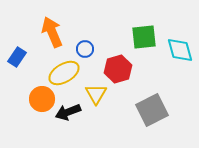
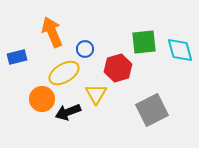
green square: moved 5 px down
blue rectangle: rotated 42 degrees clockwise
red hexagon: moved 1 px up
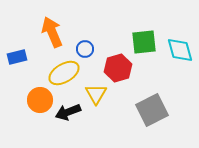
orange circle: moved 2 px left, 1 px down
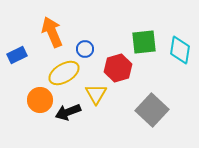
cyan diamond: rotated 24 degrees clockwise
blue rectangle: moved 2 px up; rotated 12 degrees counterclockwise
gray square: rotated 20 degrees counterclockwise
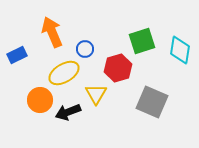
green square: moved 2 px left, 1 px up; rotated 12 degrees counterclockwise
gray square: moved 8 px up; rotated 20 degrees counterclockwise
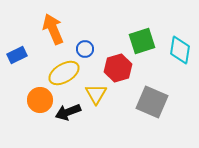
orange arrow: moved 1 px right, 3 px up
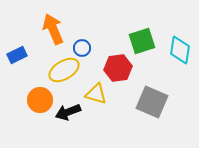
blue circle: moved 3 px left, 1 px up
red hexagon: rotated 8 degrees clockwise
yellow ellipse: moved 3 px up
yellow triangle: rotated 45 degrees counterclockwise
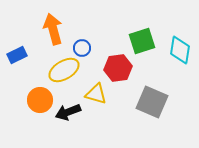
orange arrow: rotated 8 degrees clockwise
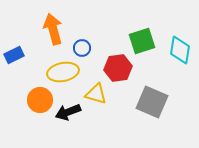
blue rectangle: moved 3 px left
yellow ellipse: moved 1 px left, 2 px down; rotated 20 degrees clockwise
